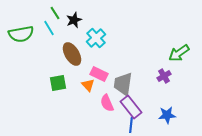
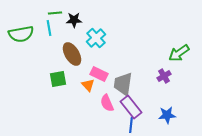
green line: rotated 64 degrees counterclockwise
black star: rotated 21 degrees clockwise
cyan line: rotated 21 degrees clockwise
green square: moved 4 px up
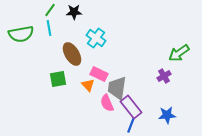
green line: moved 5 px left, 3 px up; rotated 48 degrees counterclockwise
black star: moved 8 px up
cyan cross: rotated 12 degrees counterclockwise
gray trapezoid: moved 6 px left, 4 px down
blue line: rotated 14 degrees clockwise
